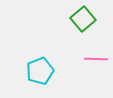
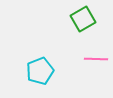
green square: rotated 10 degrees clockwise
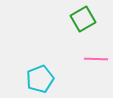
cyan pentagon: moved 8 px down
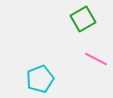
pink line: rotated 25 degrees clockwise
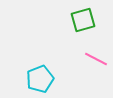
green square: moved 1 px down; rotated 15 degrees clockwise
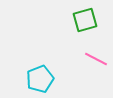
green square: moved 2 px right
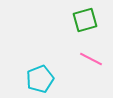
pink line: moved 5 px left
